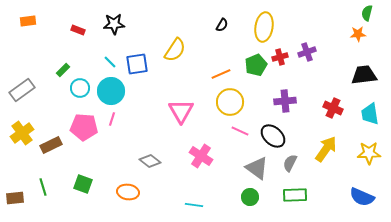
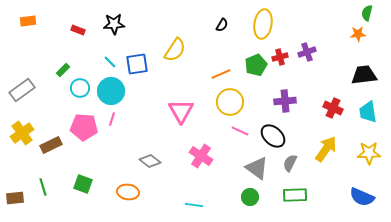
yellow ellipse at (264, 27): moved 1 px left, 3 px up
cyan trapezoid at (370, 114): moved 2 px left, 2 px up
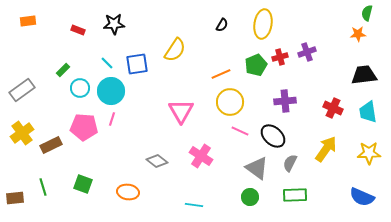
cyan line at (110, 62): moved 3 px left, 1 px down
gray diamond at (150, 161): moved 7 px right
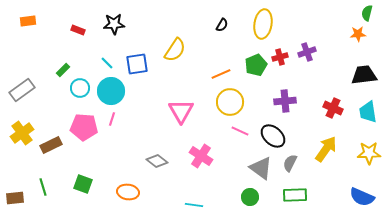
gray triangle at (257, 168): moved 4 px right
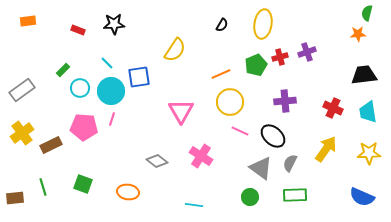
blue square at (137, 64): moved 2 px right, 13 px down
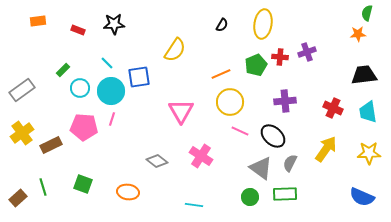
orange rectangle at (28, 21): moved 10 px right
red cross at (280, 57): rotated 21 degrees clockwise
green rectangle at (295, 195): moved 10 px left, 1 px up
brown rectangle at (15, 198): moved 3 px right; rotated 36 degrees counterclockwise
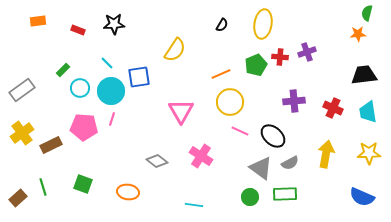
purple cross at (285, 101): moved 9 px right
yellow arrow at (326, 149): moved 5 px down; rotated 24 degrees counterclockwise
gray semicircle at (290, 163): rotated 144 degrees counterclockwise
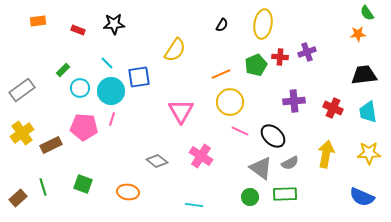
green semicircle at (367, 13): rotated 49 degrees counterclockwise
